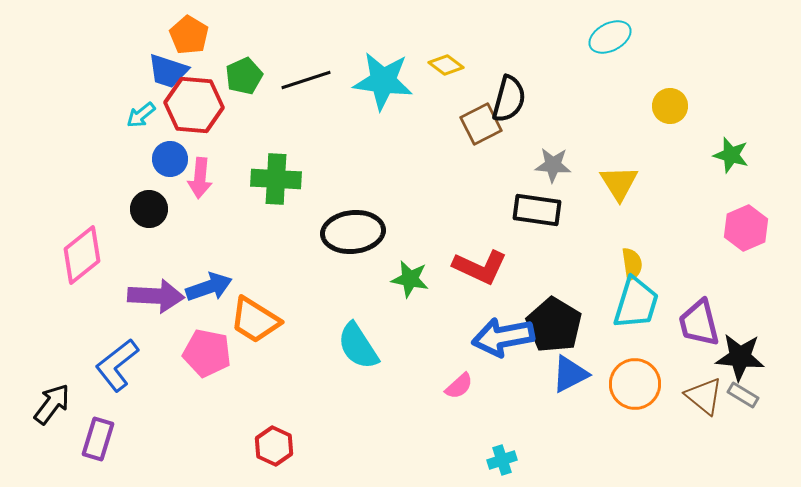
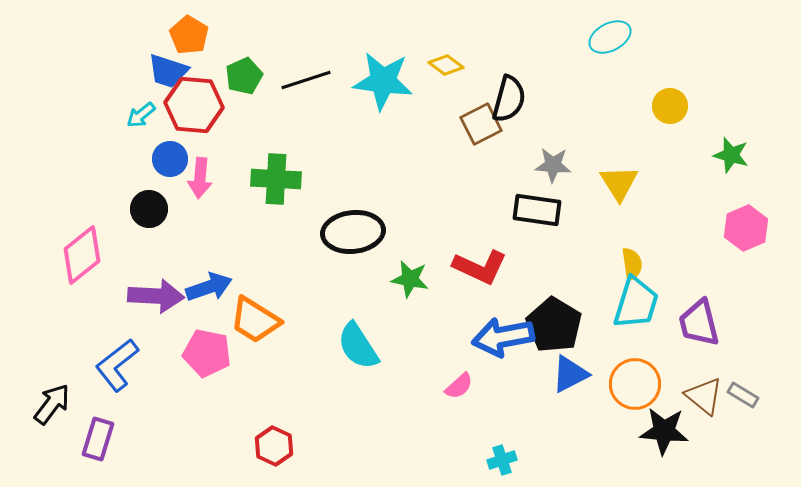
black star at (740, 357): moved 76 px left, 74 px down
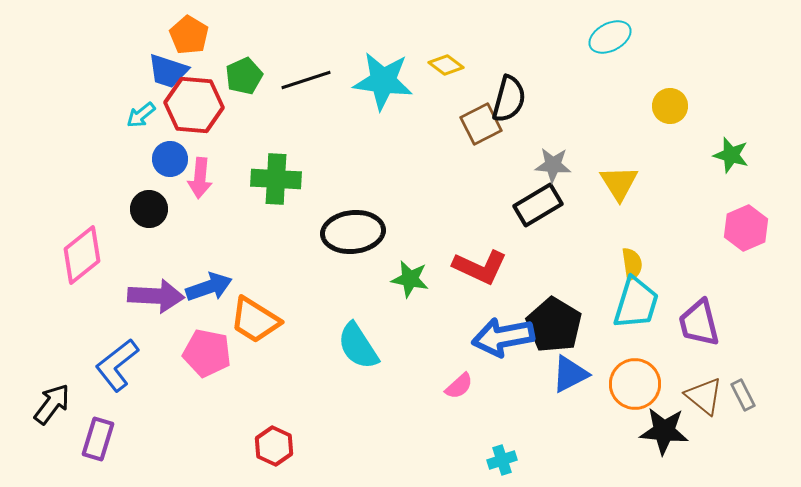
black rectangle at (537, 210): moved 1 px right, 5 px up; rotated 39 degrees counterclockwise
gray rectangle at (743, 395): rotated 32 degrees clockwise
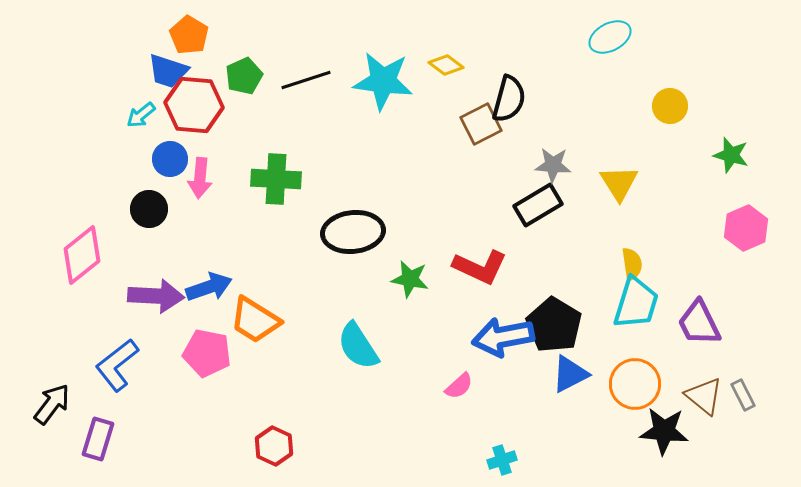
purple trapezoid at (699, 323): rotated 12 degrees counterclockwise
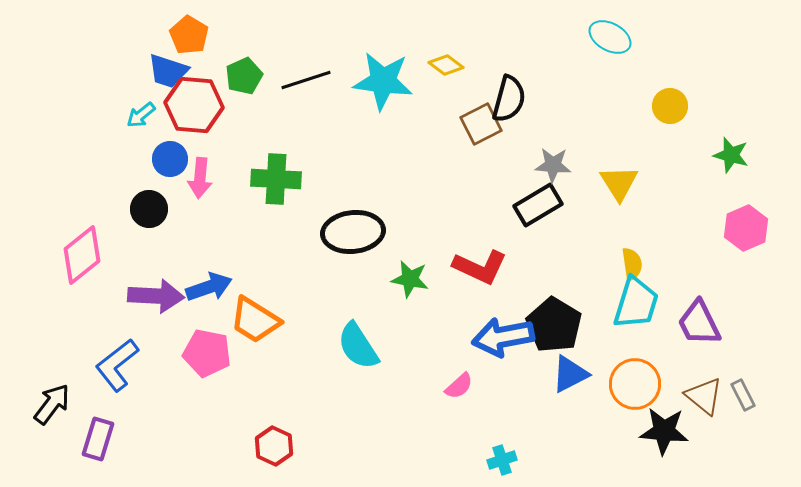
cyan ellipse at (610, 37): rotated 57 degrees clockwise
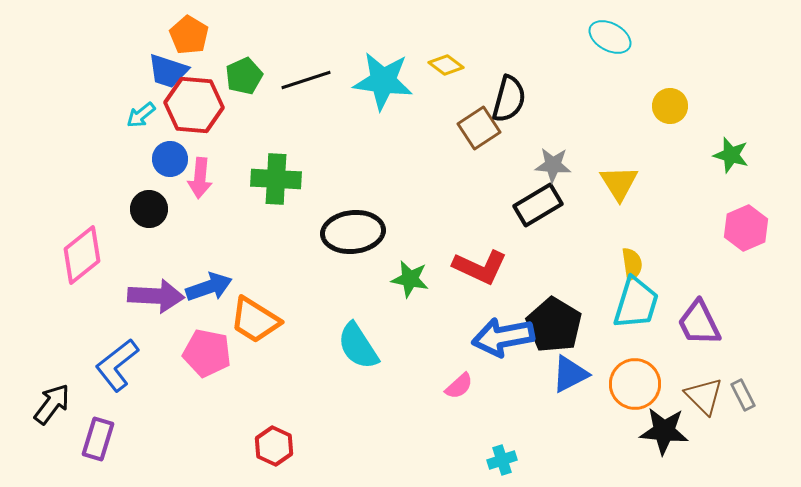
brown square at (481, 124): moved 2 px left, 4 px down; rotated 6 degrees counterclockwise
brown triangle at (704, 396): rotated 6 degrees clockwise
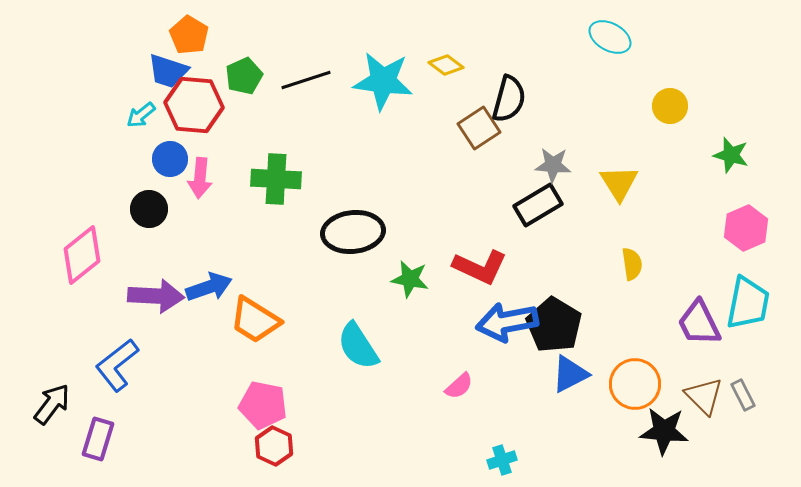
cyan trapezoid at (636, 303): moved 112 px right; rotated 6 degrees counterclockwise
blue arrow at (503, 337): moved 4 px right, 15 px up
pink pentagon at (207, 353): moved 56 px right, 52 px down
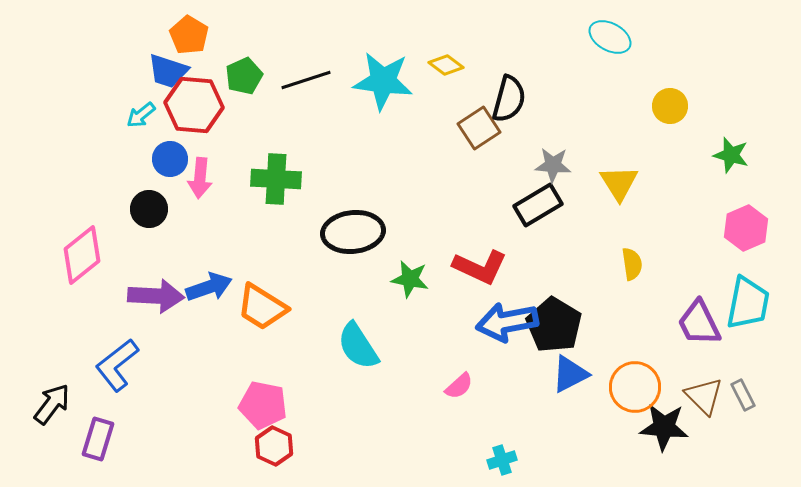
orange trapezoid at (255, 320): moved 7 px right, 13 px up
orange circle at (635, 384): moved 3 px down
black star at (664, 431): moved 4 px up
